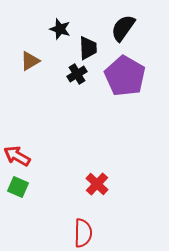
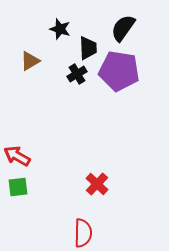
purple pentagon: moved 6 px left, 5 px up; rotated 21 degrees counterclockwise
green square: rotated 30 degrees counterclockwise
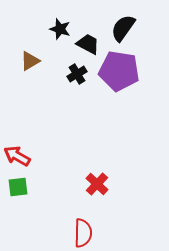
black trapezoid: moved 4 px up; rotated 60 degrees counterclockwise
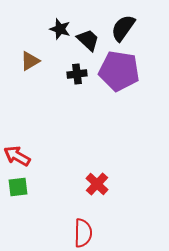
black trapezoid: moved 4 px up; rotated 15 degrees clockwise
black cross: rotated 24 degrees clockwise
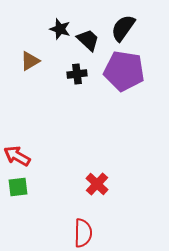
purple pentagon: moved 5 px right
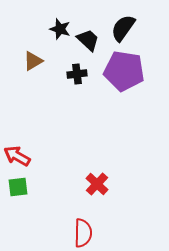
brown triangle: moved 3 px right
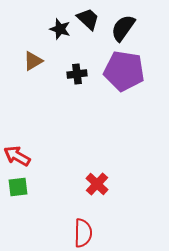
black trapezoid: moved 21 px up
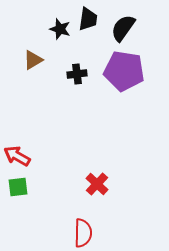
black trapezoid: rotated 55 degrees clockwise
brown triangle: moved 1 px up
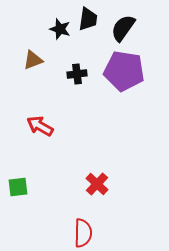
brown triangle: rotated 10 degrees clockwise
red arrow: moved 23 px right, 30 px up
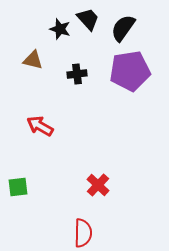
black trapezoid: rotated 50 degrees counterclockwise
brown triangle: rotated 35 degrees clockwise
purple pentagon: moved 6 px right; rotated 18 degrees counterclockwise
red cross: moved 1 px right, 1 px down
